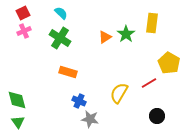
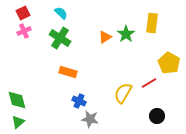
yellow semicircle: moved 4 px right
green triangle: rotated 24 degrees clockwise
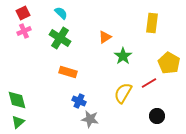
green star: moved 3 px left, 22 px down
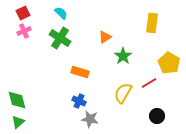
orange rectangle: moved 12 px right
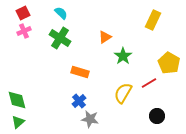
yellow rectangle: moved 1 px right, 3 px up; rotated 18 degrees clockwise
blue cross: rotated 24 degrees clockwise
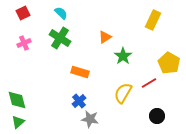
pink cross: moved 12 px down
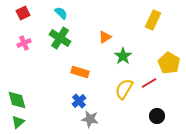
yellow semicircle: moved 1 px right, 4 px up
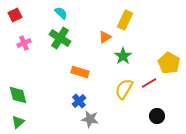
red square: moved 8 px left, 2 px down
yellow rectangle: moved 28 px left
green diamond: moved 1 px right, 5 px up
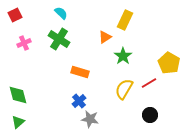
green cross: moved 1 px left, 1 px down
black circle: moved 7 px left, 1 px up
